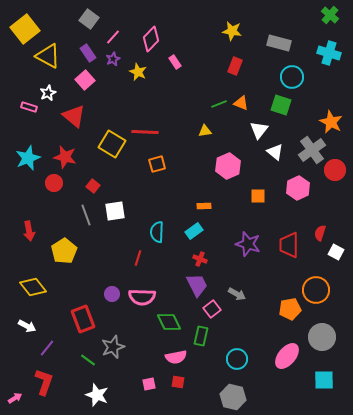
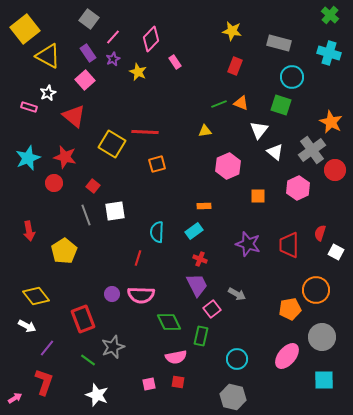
yellow diamond at (33, 287): moved 3 px right, 9 px down
pink semicircle at (142, 297): moved 1 px left, 2 px up
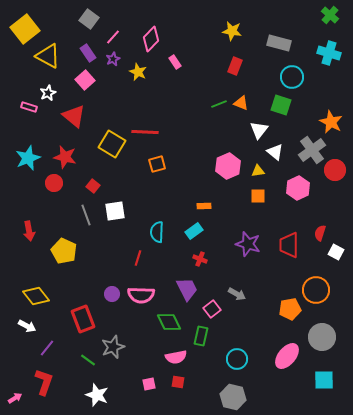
yellow triangle at (205, 131): moved 53 px right, 40 px down
yellow pentagon at (64, 251): rotated 15 degrees counterclockwise
purple trapezoid at (197, 285): moved 10 px left, 4 px down
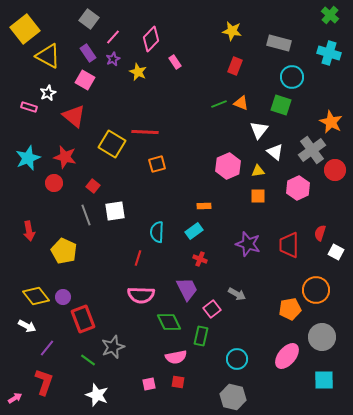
pink square at (85, 80): rotated 18 degrees counterclockwise
purple circle at (112, 294): moved 49 px left, 3 px down
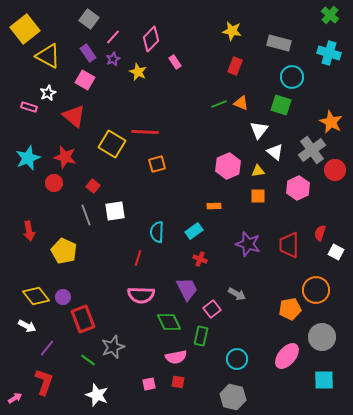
orange rectangle at (204, 206): moved 10 px right
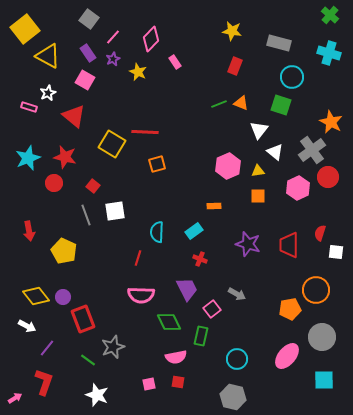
red circle at (335, 170): moved 7 px left, 7 px down
white square at (336, 252): rotated 21 degrees counterclockwise
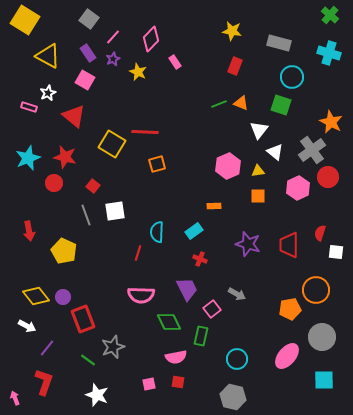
yellow square at (25, 29): moved 9 px up; rotated 20 degrees counterclockwise
red line at (138, 258): moved 5 px up
pink arrow at (15, 398): rotated 80 degrees counterclockwise
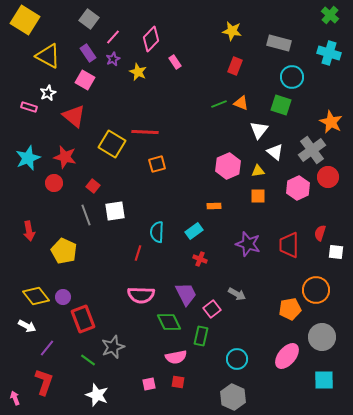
purple trapezoid at (187, 289): moved 1 px left, 5 px down
gray hexagon at (233, 397): rotated 10 degrees clockwise
